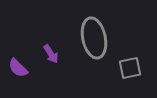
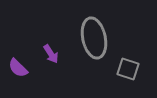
gray square: moved 2 px left, 1 px down; rotated 30 degrees clockwise
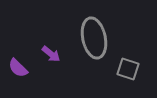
purple arrow: rotated 18 degrees counterclockwise
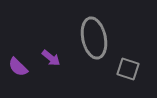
purple arrow: moved 4 px down
purple semicircle: moved 1 px up
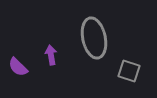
purple arrow: moved 3 px up; rotated 138 degrees counterclockwise
gray square: moved 1 px right, 2 px down
